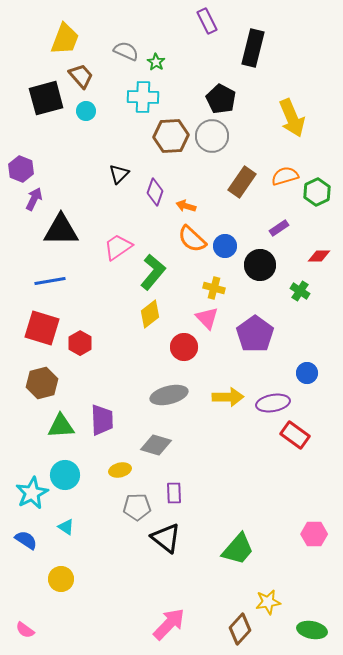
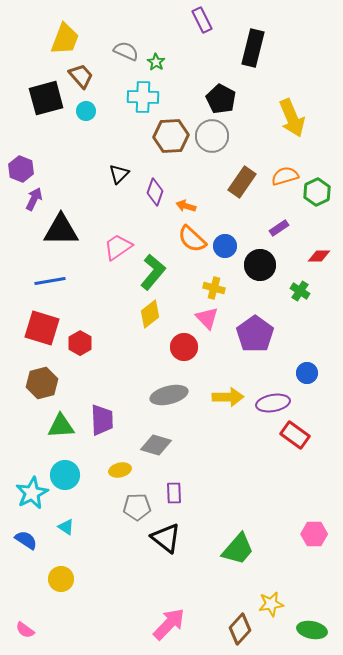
purple rectangle at (207, 21): moved 5 px left, 1 px up
yellow star at (268, 602): moved 3 px right, 2 px down
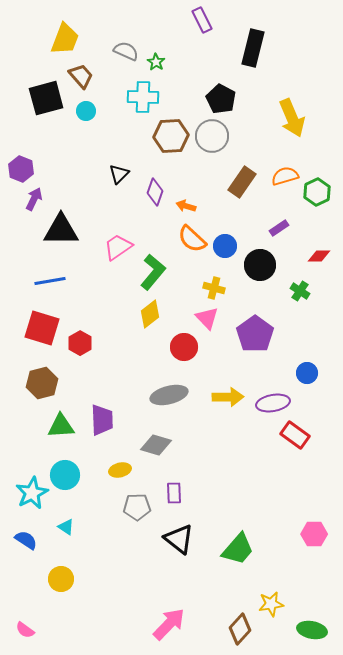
black triangle at (166, 538): moved 13 px right, 1 px down
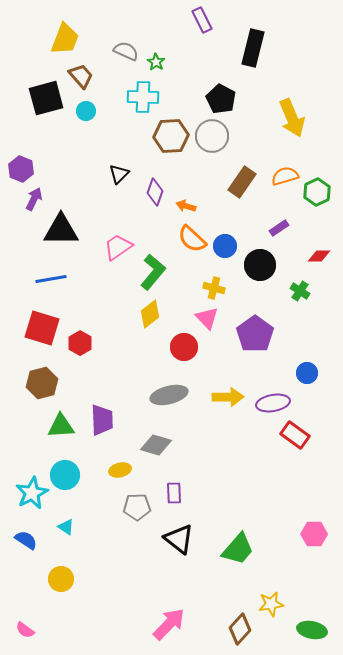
blue line at (50, 281): moved 1 px right, 2 px up
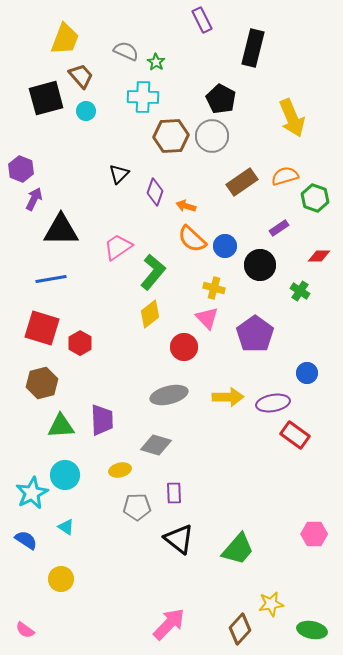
brown rectangle at (242, 182): rotated 20 degrees clockwise
green hexagon at (317, 192): moved 2 px left, 6 px down; rotated 16 degrees counterclockwise
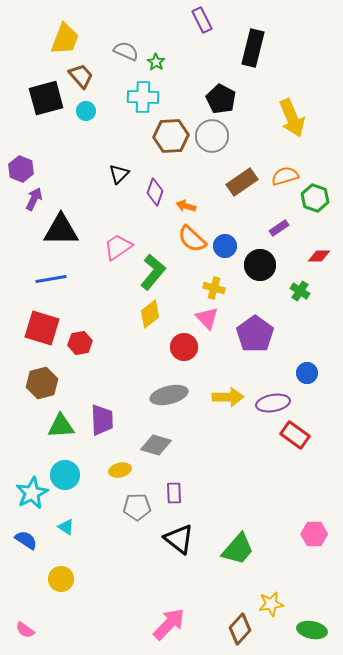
red hexagon at (80, 343): rotated 20 degrees clockwise
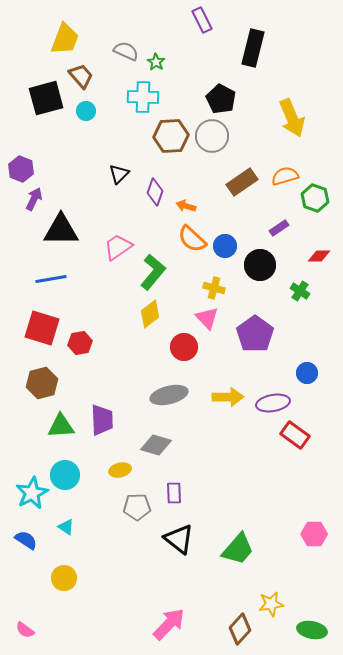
yellow circle at (61, 579): moved 3 px right, 1 px up
